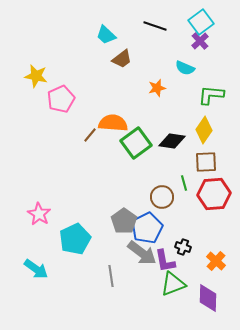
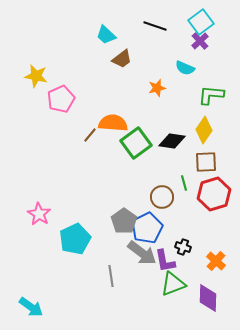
red hexagon: rotated 12 degrees counterclockwise
cyan arrow: moved 5 px left, 38 px down
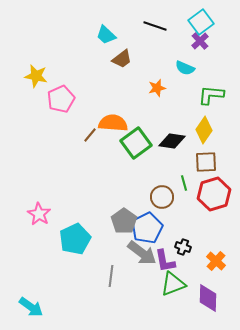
gray line: rotated 15 degrees clockwise
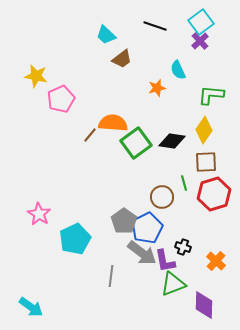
cyan semicircle: moved 7 px left, 2 px down; rotated 42 degrees clockwise
purple diamond: moved 4 px left, 7 px down
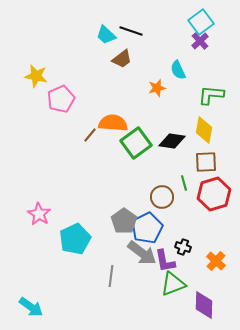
black line: moved 24 px left, 5 px down
yellow diamond: rotated 24 degrees counterclockwise
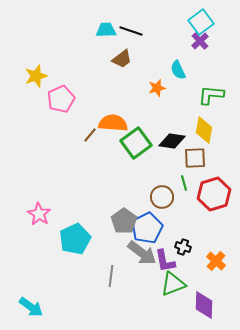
cyan trapezoid: moved 5 px up; rotated 135 degrees clockwise
yellow star: rotated 30 degrees counterclockwise
brown square: moved 11 px left, 4 px up
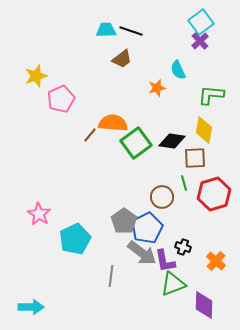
cyan arrow: rotated 35 degrees counterclockwise
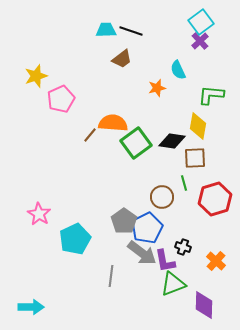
yellow diamond: moved 6 px left, 4 px up
red hexagon: moved 1 px right, 5 px down
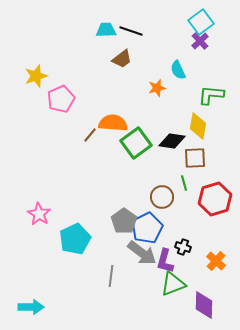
purple L-shape: rotated 25 degrees clockwise
